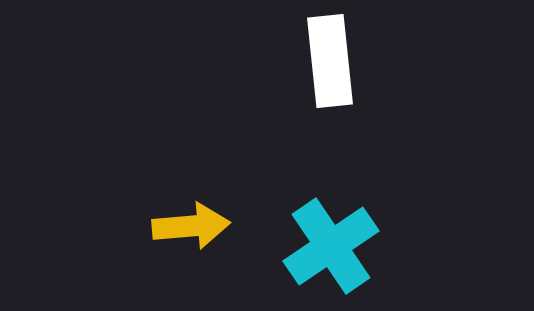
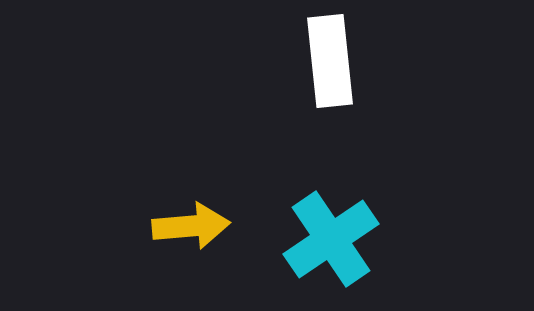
cyan cross: moved 7 px up
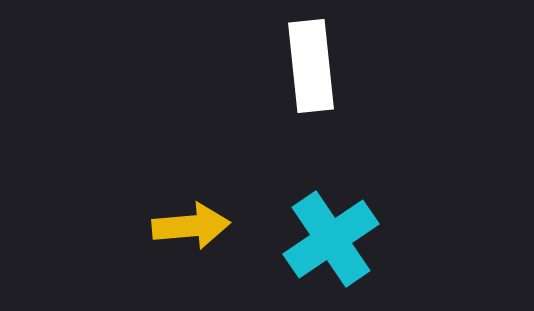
white rectangle: moved 19 px left, 5 px down
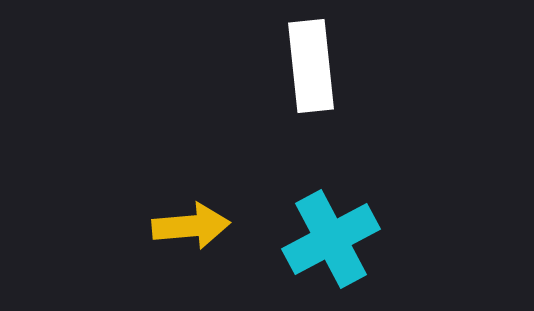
cyan cross: rotated 6 degrees clockwise
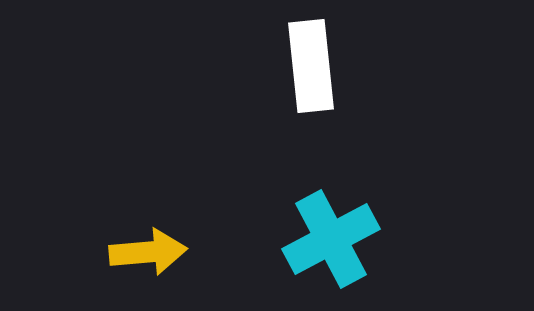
yellow arrow: moved 43 px left, 26 px down
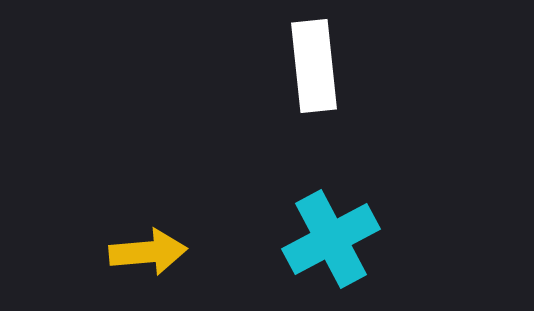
white rectangle: moved 3 px right
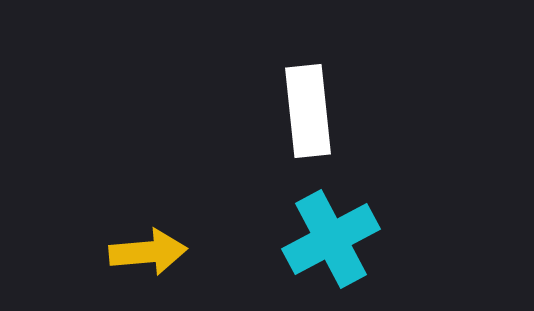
white rectangle: moved 6 px left, 45 px down
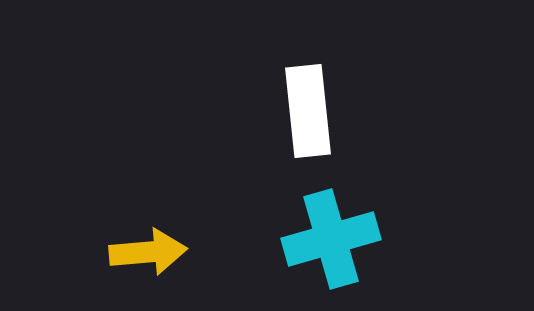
cyan cross: rotated 12 degrees clockwise
